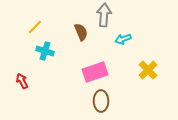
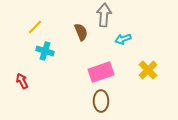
pink rectangle: moved 6 px right
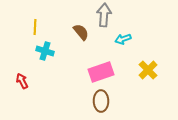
yellow line: rotated 42 degrees counterclockwise
brown semicircle: rotated 18 degrees counterclockwise
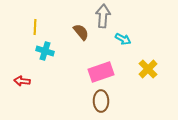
gray arrow: moved 1 px left, 1 px down
cyan arrow: rotated 133 degrees counterclockwise
yellow cross: moved 1 px up
red arrow: rotated 56 degrees counterclockwise
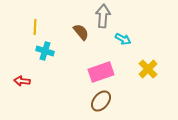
brown ellipse: rotated 40 degrees clockwise
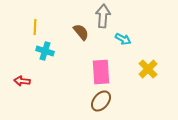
pink rectangle: rotated 75 degrees counterclockwise
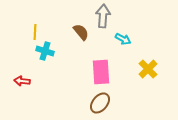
yellow line: moved 5 px down
brown ellipse: moved 1 px left, 2 px down
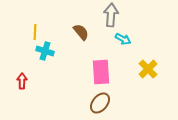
gray arrow: moved 8 px right, 1 px up
red arrow: rotated 84 degrees clockwise
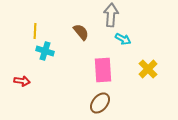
yellow line: moved 1 px up
pink rectangle: moved 2 px right, 2 px up
red arrow: rotated 98 degrees clockwise
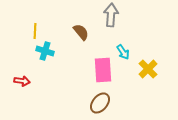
cyan arrow: moved 13 px down; rotated 28 degrees clockwise
